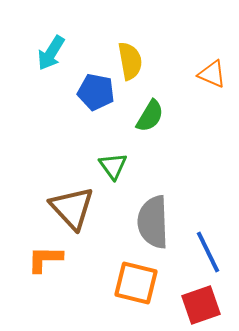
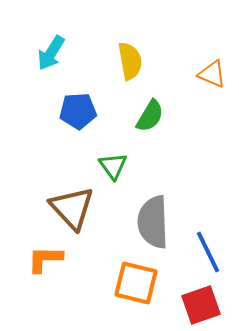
blue pentagon: moved 18 px left, 19 px down; rotated 15 degrees counterclockwise
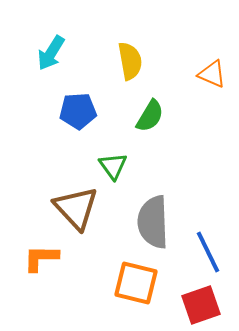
brown triangle: moved 4 px right
orange L-shape: moved 4 px left, 1 px up
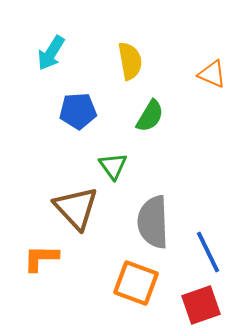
orange square: rotated 6 degrees clockwise
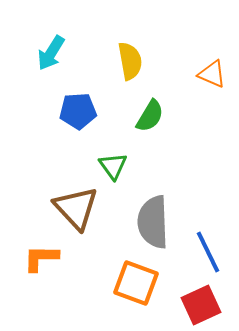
red square: rotated 6 degrees counterclockwise
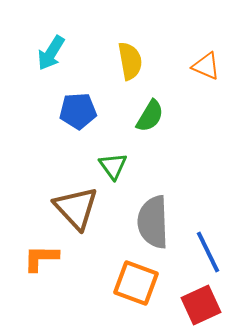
orange triangle: moved 6 px left, 8 px up
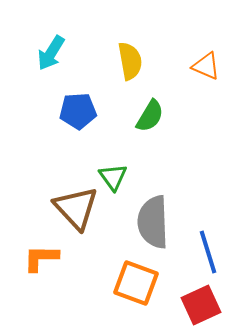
green triangle: moved 11 px down
blue line: rotated 9 degrees clockwise
